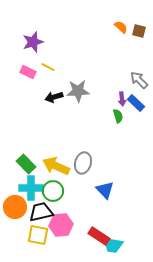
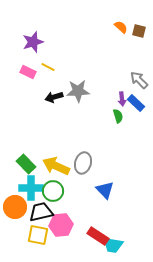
red rectangle: moved 1 px left
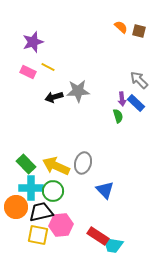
orange circle: moved 1 px right
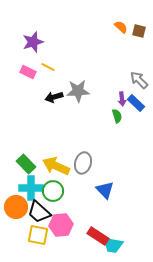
green semicircle: moved 1 px left
black trapezoid: moved 2 px left; rotated 125 degrees counterclockwise
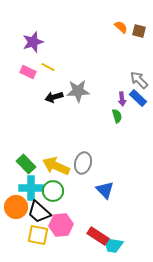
blue rectangle: moved 2 px right, 5 px up
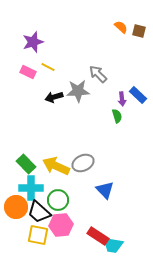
gray arrow: moved 41 px left, 6 px up
blue rectangle: moved 3 px up
gray ellipse: rotated 50 degrees clockwise
green circle: moved 5 px right, 9 px down
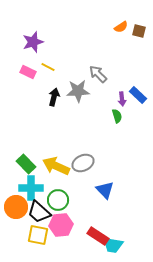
orange semicircle: rotated 104 degrees clockwise
black arrow: rotated 120 degrees clockwise
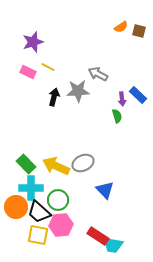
gray arrow: rotated 18 degrees counterclockwise
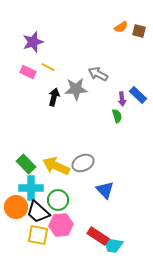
gray star: moved 2 px left, 2 px up
black trapezoid: moved 1 px left
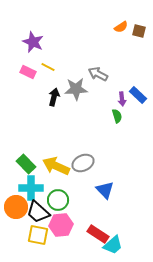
purple star: rotated 30 degrees counterclockwise
red rectangle: moved 2 px up
cyan trapezoid: rotated 50 degrees counterclockwise
